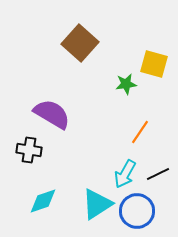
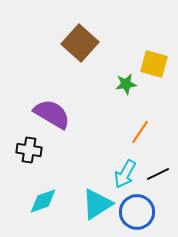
blue circle: moved 1 px down
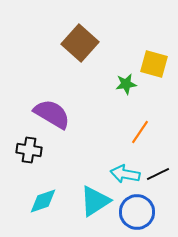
cyan arrow: rotated 72 degrees clockwise
cyan triangle: moved 2 px left, 3 px up
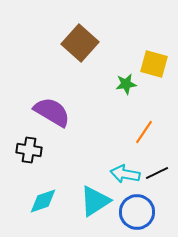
purple semicircle: moved 2 px up
orange line: moved 4 px right
black line: moved 1 px left, 1 px up
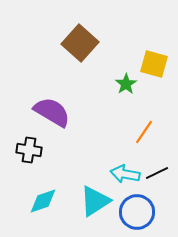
green star: rotated 25 degrees counterclockwise
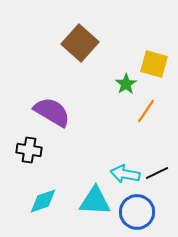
orange line: moved 2 px right, 21 px up
cyan triangle: rotated 36 degrees clockwise
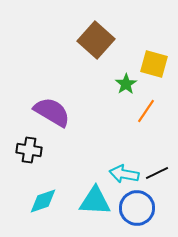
brown square: moved 16 px right, 3 px up
cyan arrow: moved 1 px left
blue circle: moved 4 px up
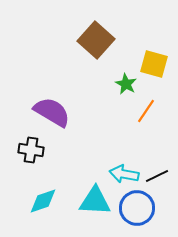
green star: rotated 10 degrees counterclockwise
black cross: moved 2 px right
black line: moved 3 px down
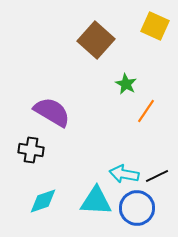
yellow square: moved 1 px right, 38 px up; rotated 8 degrees clockwise
cyan triangle: moved 1 px right
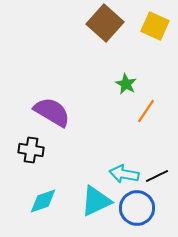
brown square: moved 9 px right, 17 px up
cyan triangle: rotated 28 degrees counterclockwise
